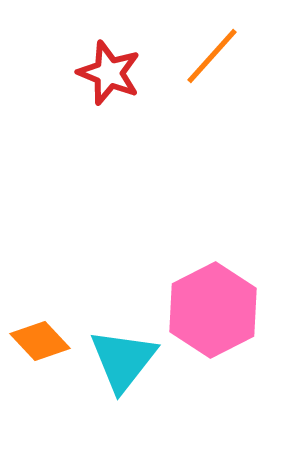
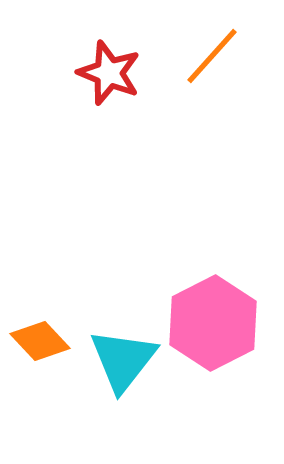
pink hexagon: moved 13 px down
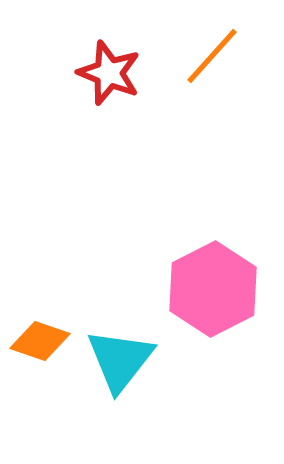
pink hexagon: moved 34 px up
orange diamond: rotated 28 degrees counterclockwise
cyan triangle: moved 3 px left
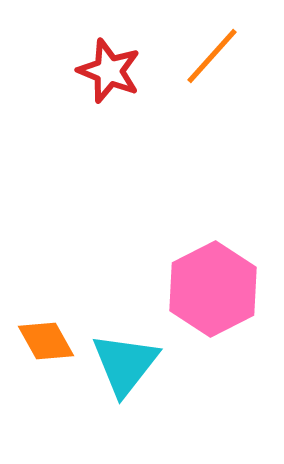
red star: moved 2 px up
orange diamond: moved 6 px right; rotated 42 degrees clockwise
cyan triangle: moved 5 px right, 4 px down
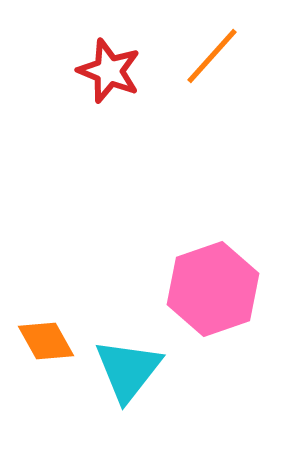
pink hexagon: rotated 8 degrees clockwise
cyan triangle: moved 3 px right, 6 px down
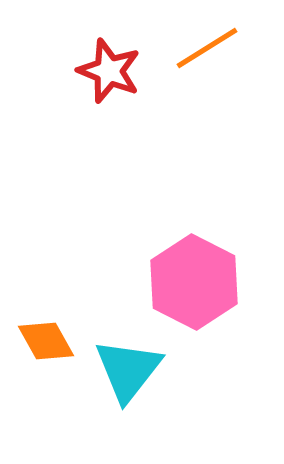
orange line: moved 5 px left, 8 px up; rotated 16 degrees clockwise
pink hexagon: moved 19 px left, 7 px up; rotated 14 degrees counterclockwise
